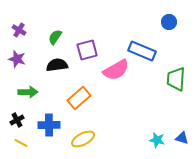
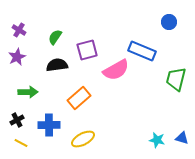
purple star: moved 2 px up; rotated 30 degrees clockwise
green trapezoid: rotated 10 degrees clockwise
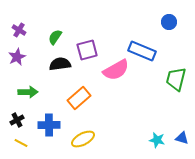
black semicircle: moved 3 px right, 1 px up
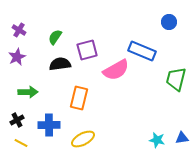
orange rectangle: rotated 35 degrees counterclockwise
blue triangle: rotated 24 degrees counterclockwise
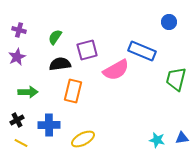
purple cross: rotated 16 degrees counterclockwise
orange rectangle: moved 6 px left, 7 px up
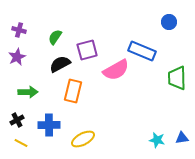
black semicircle: rotated 20 degrees counterclockwise
green trapezoid: moved 1 px right, 1 px up; rotated 15 degrees counterclockwise
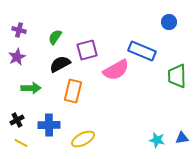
green trapezoid: moved 2 px up
green arrow: moved 3 px right, 4 px up
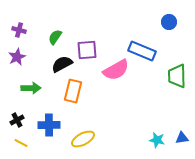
purple square: rotated 10 degrees clockwise
black semicircle: moved 2 px right
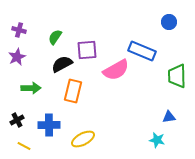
blue triangle: moved 13 px left, 21 px up
yellow line: moved 3 px right, 3 px down
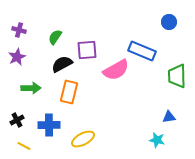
orange rectangle: moved 4 px left, 1 px down
